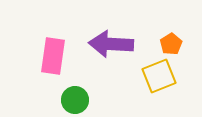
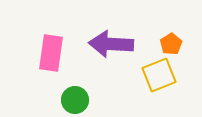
pink rectangle: moved 2 px left, 3 px up
yellow square: moved 1 px up
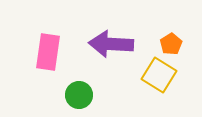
pink rectangle: moved 3 px left, 1 px up
yellow square: rotated 36 degrees counterclockwise
green circle: moved 4 px right, 5 px up
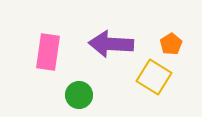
yellow square: moved 5 px left, 2 px down
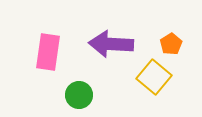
yellow square: rotated 8 degrees clockwise
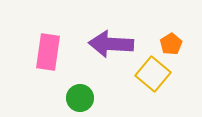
yellow square: moved 1 px left, 3 px up
green circle: moved 1 px right, 3 px down
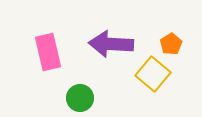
pink rectangle: rotated 21 degrees counterclockwise
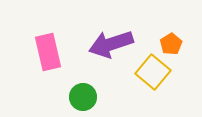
purple arrow: rotated 21 degrees counterclockwise
yellow square: moved 2 px up
green circle: moved 3 px right, 1 px up
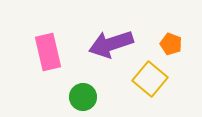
orange pentagon: rotated 20 degrees counterclockwise
yellow square: moved 3 px left, 7 px down
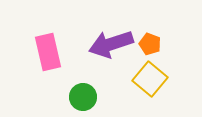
orange pentagon: moved 21 px left
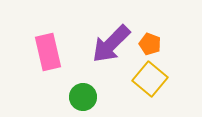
purple arrow: rotated 27 degrees counterclockwise
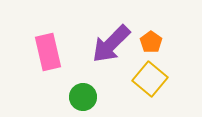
orange pentagon: moved 1 px right, 2 px up; rotated 15 degrees clockwise
